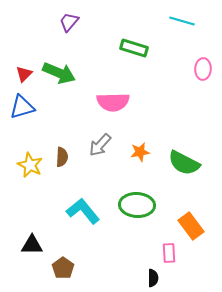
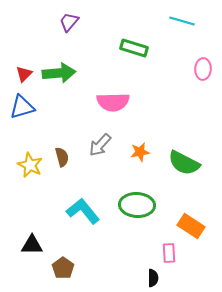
green arrow: rotated 28 degrees counterclockwise
brown semicircle: rotated 18 degrees counterclockwise
orange rectangle: rotated 20 degrees counterclockwise
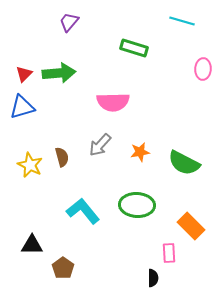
orange rectangle: rotated 12 degrees clockwise
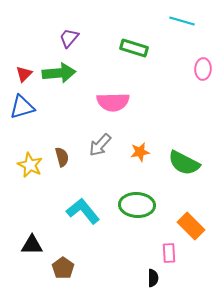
purple trapezoid: moved 16 px down
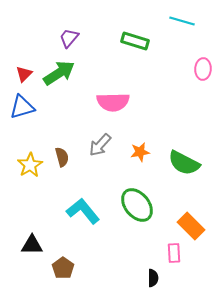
green rectangle: moved 1 px right, 7 px up
green arrow: rotated 28 degrees counterclockwise
yellow star: rotated 15 degrees clockwise
green ellipse: rotated 48 degrees clockwise
pink rectangle: moved 5 px right
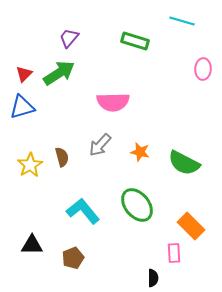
orange star: rotated 24 degrees clockwise
brown pentagon: moved 10 px right, 10 px up; rotated 15 degrees clockwise
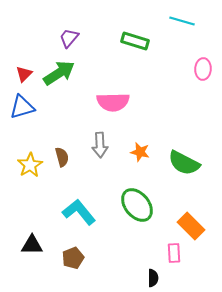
gray arrow: rotated 45 degrees counterclockwise
cyan L-shape: moved 4 px left, 1 px down
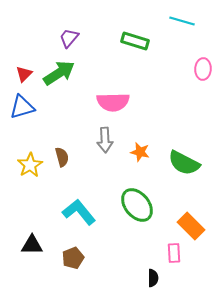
gray arrow: moved 5 px right, 5 px up
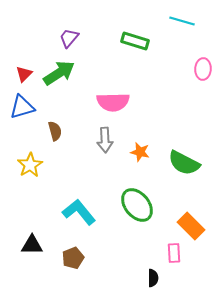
brown semicircle: moved 7 px left, 26 px up
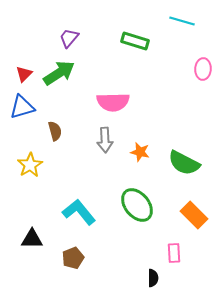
orange rectangle: moved 3 px right, 11 px up
black triangle: moved 6 px up
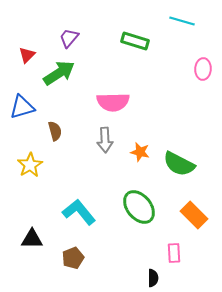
red triangle: moved 3 px right, 19 px up
green semicircle: moved 5 px left, 1 px down
green ellipse: moved 2 px right, 2 px down
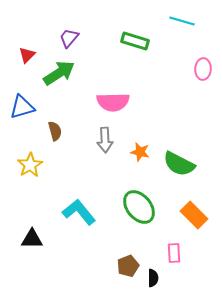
brown pentagon: moved 55 px right, 8 px down
